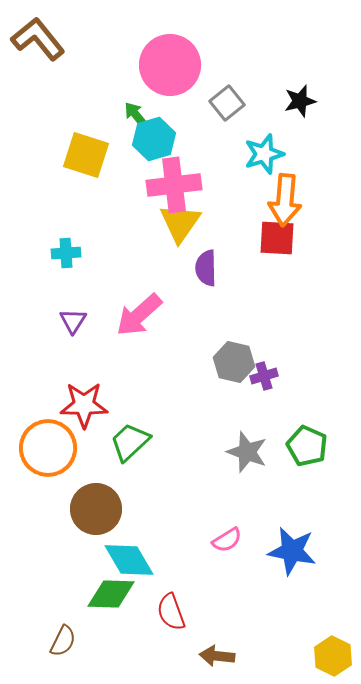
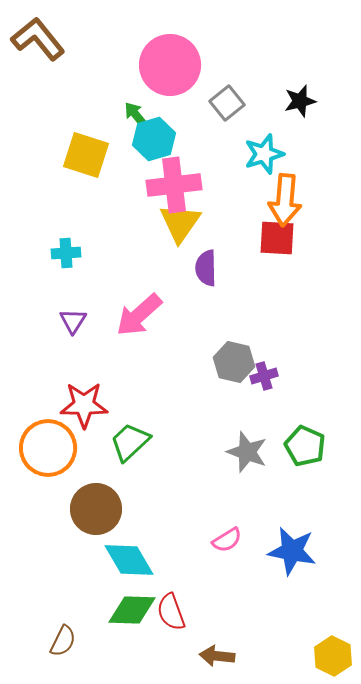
green pentagon: moved 2 px left
green diamond: moved 21 px right, 16 px down
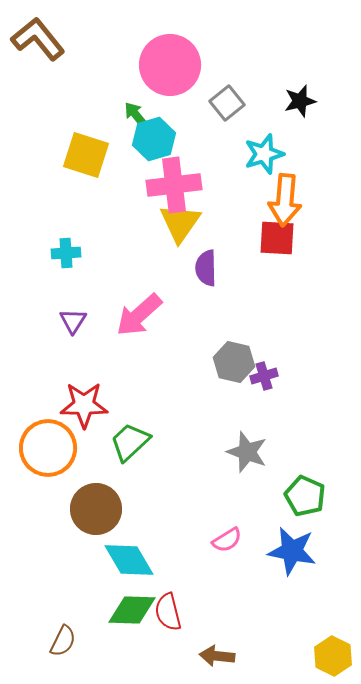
green pentagon: moved 50 px down
red semicircle: moved 3 px left; rotated 6 degrees clockwise
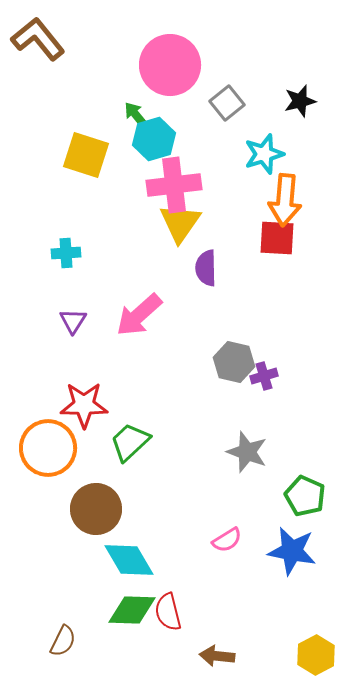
yellow hexagon: moved 17 px left, 1 px up; rotated 6 degrees clockwise
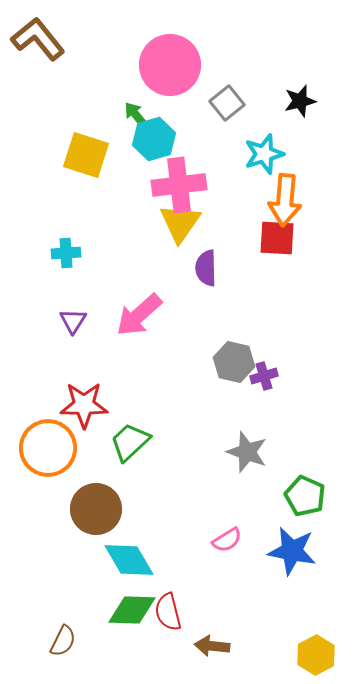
pink cross: moved 5 px right
brown arrow: moved 5 px left, 10 px up
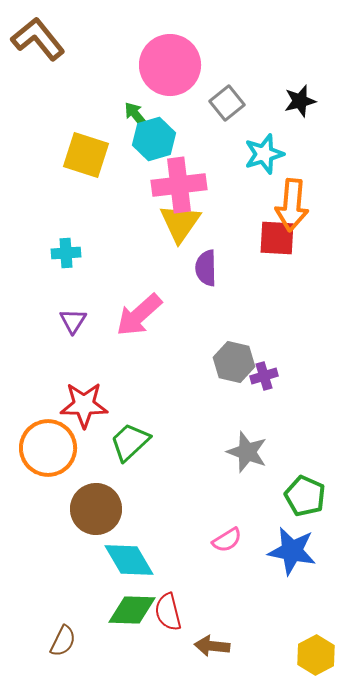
orange arrow: moved 7 px right, 5 px down
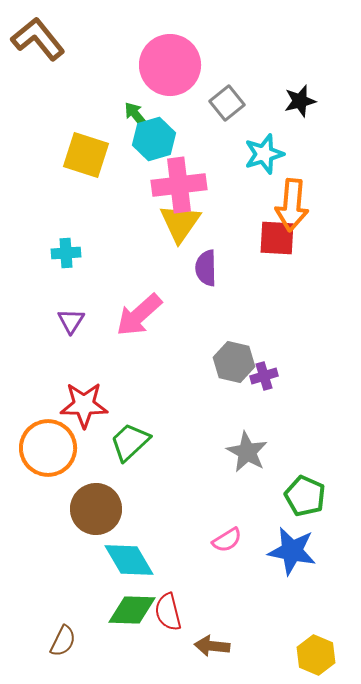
purple triangle: moved 2 px left
gray star: rotated 9 degrees clockwise
yellow hexagon: rotated 9 degrees counterclockwise
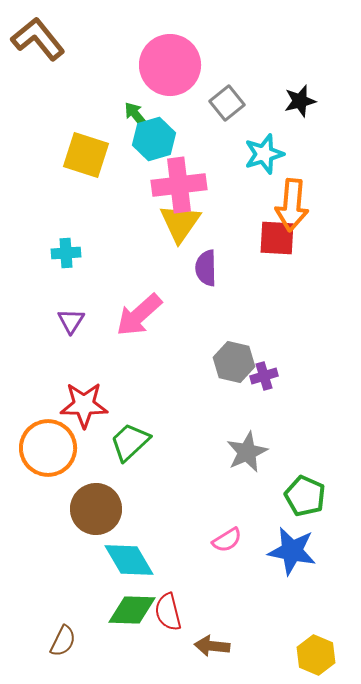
gray star: rotated 18 degrees clockwise
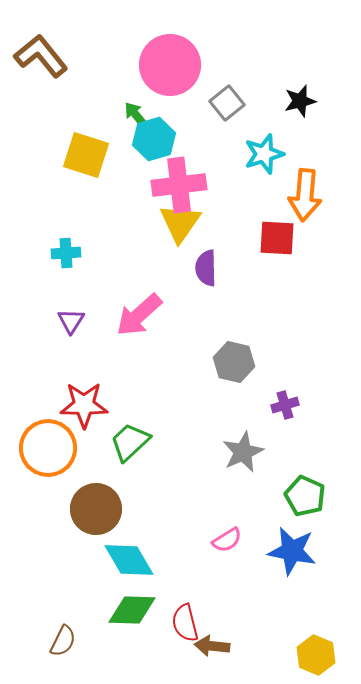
brown L-shape: moved 3 px right, 17 px down
orange arrow: moved 13 px right, 10 px up
purple cross: moved 21 px right, 29 px down
gray star: moved 4 px left
red semicircle: moved 17 px right, 11 px down
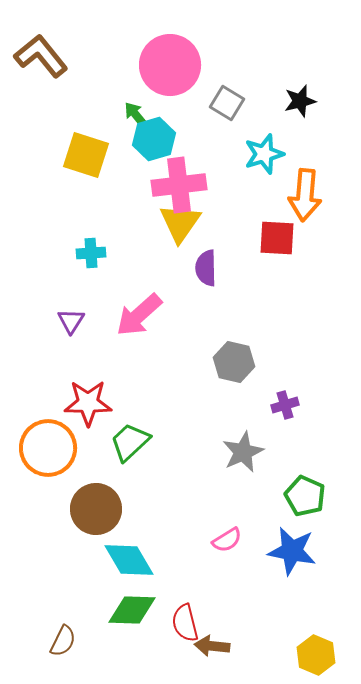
gray square: rotated 20 degrees counterclockwise
cyan cross: moved 25 px right
red star: moved 4 px right, 2 px up
